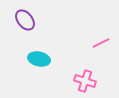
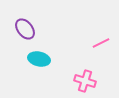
purple ellipse: moved 9 px down
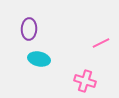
purple ellipse: moved 4 px right; rotated 40 degrees clockwise
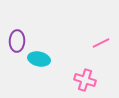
purple ellipse: moved 12 px left, 12 px down
pink cross: moved 1 px up
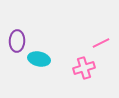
pink cross: moved 1 px left, 12 px up; rotated 35 degrees counterclockwise
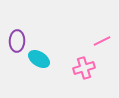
pink line: moved 1 px right, 2 px up
cyan ellipse: rotated 20 degrees clockwise
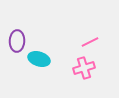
pink line: moved 12 px left, 1 px down
cyan ellipse: rotated 15 degrees counterclockwise
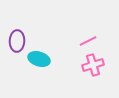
pink line: moved 2 px left, 1 px up
pink cross: moved 9 px right, 3 px up
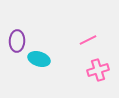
pink line: moved 1 px up
pink cross: moved 5 px right, 5 px down
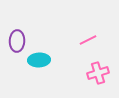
cyan ellipse: moved 1 px down; rotated 20 degrees counterclockwise
pink cross: moved 3 px down
